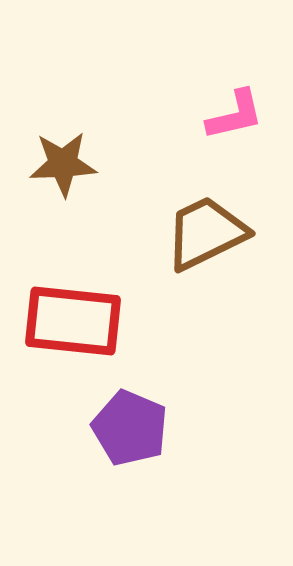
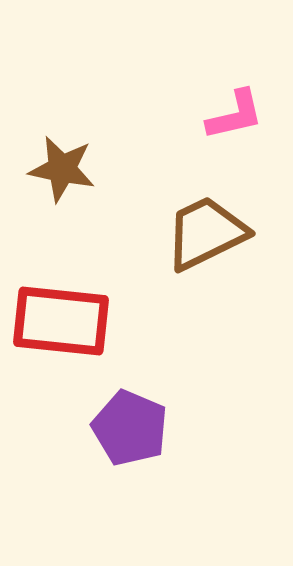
brown star: moved 1 px left, 5 px down; rotated 14 degrees clockwise
red rectangle: moved 12 px left
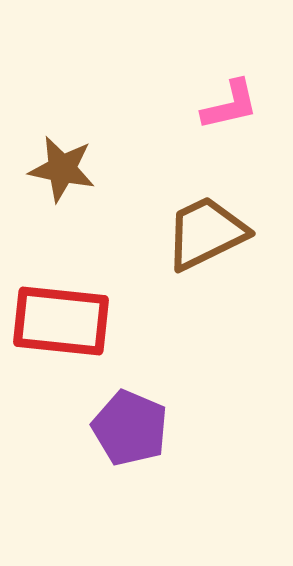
pink L-shape: moved 5 px left, 10 px up
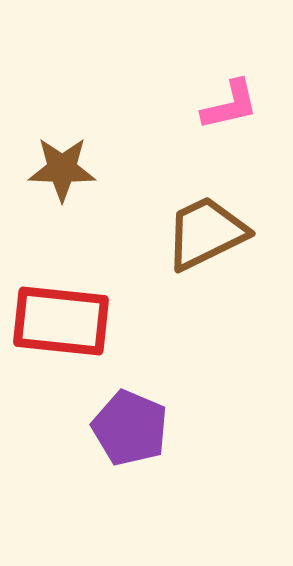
brown star: rotated 10 degrees counterclockwise
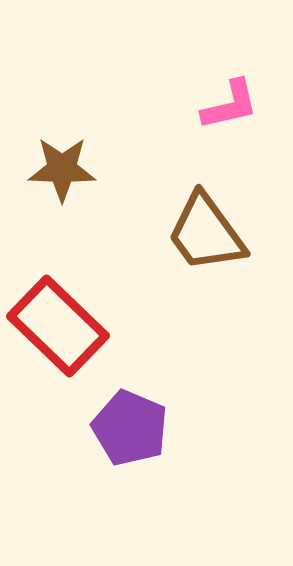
brown trapezoid: rotated 100 degrees counterclockwise
red rectangle: moved 3 px left, 5 px down; rotated 38 degrees clockwise
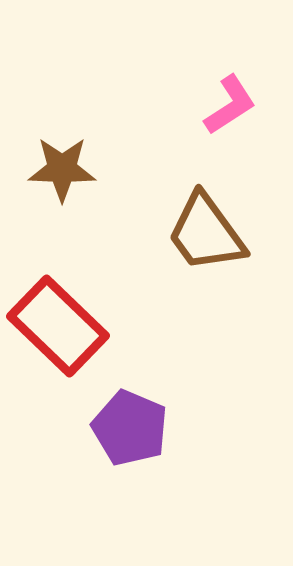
pink L-shape: rotated 20 degrees counterclockwise
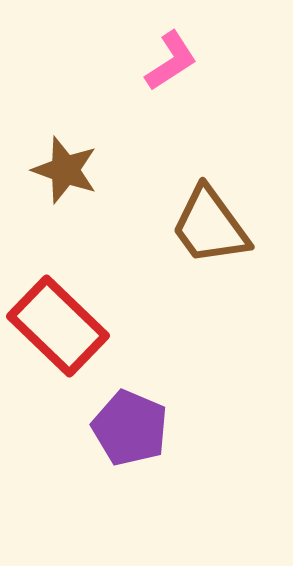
pink L-shape: moved 59 px left, 44 px up
brown star: moved 3 px right, 1 px down; rotated 18 degrees clockwise
brown trapezoid: moved 4 px right, 7 px up
